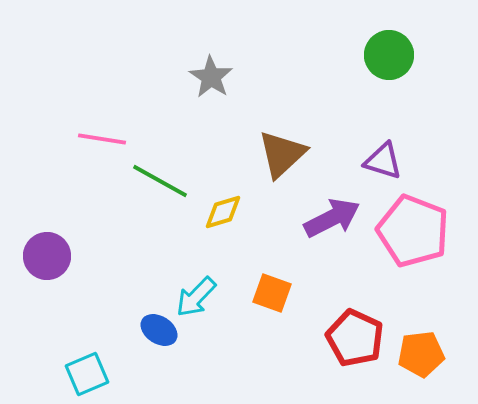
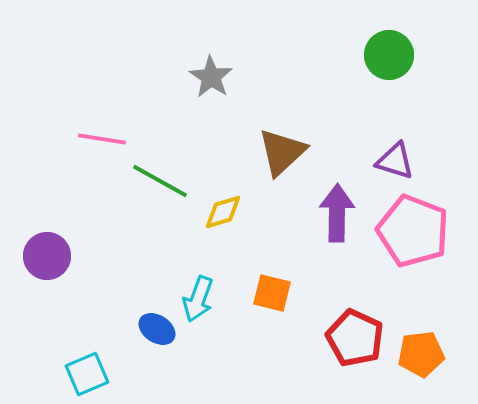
brown triangle: moved 2 px up
purple triangle: moved 12 px right
purple arrow: moved 5 px right, 5 px up; rotated 62 degrees counterclockwise
orange square: rotated 6 degrees counterclockwise
cyan arrow: moved 2 px right, 2 px down; rotated 24 degrees counterclockwise
blue ellipse: moved 2 px left, 1 px up
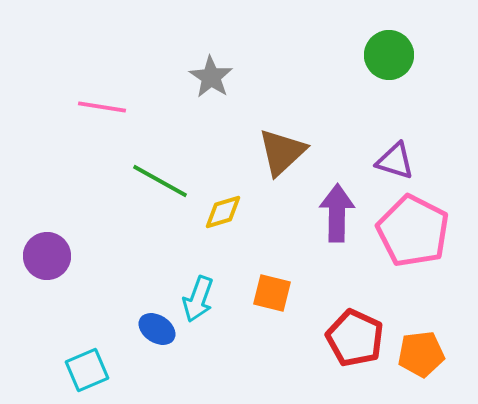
pink line: moved 32 px up
pink pentagon: rotated 6 degrees clockwise
cyan square: moved 4 px up
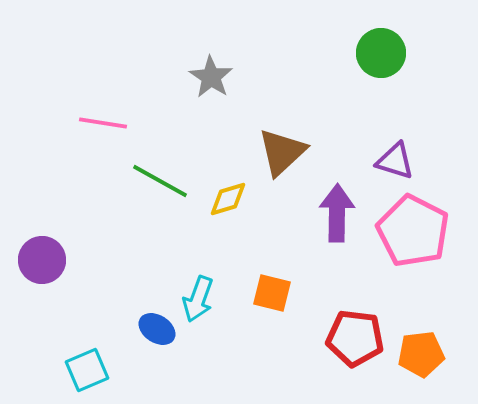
green circle: moved 8 px left, 2 px up
pink line: moved 1 px right, 16 px down
yellow diamond: moved 5 px right, 13 px up
purple circle: moved 5 px left, 4 px down
red pentagon: rotated 18 degrees counterclockwise
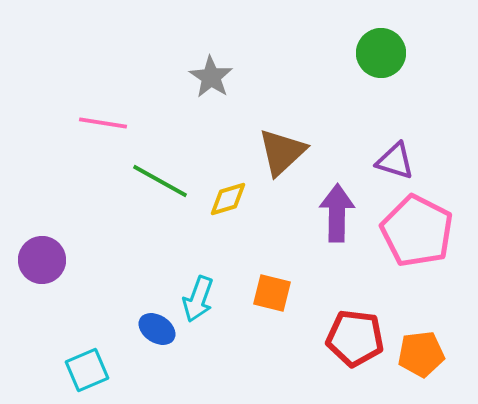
pink pentagon: moved 4 px right
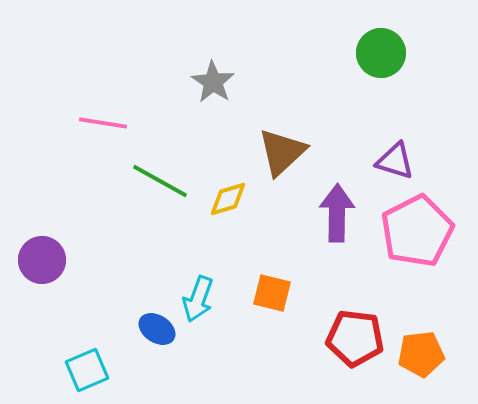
gray star: moved 2 px right, 5 px down
pink pentagon: rotated 18 degrees clockwise
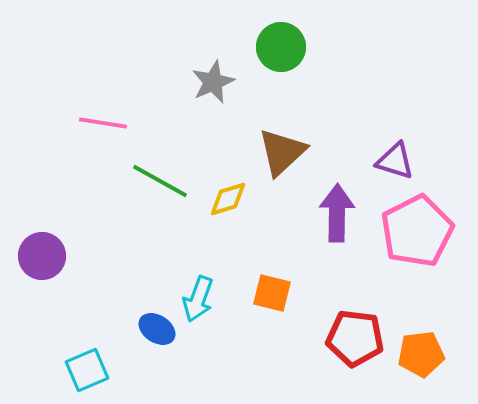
green circle: moved 100 px left, 6 px up
gray star: rotated 15 degrees clockwise
purple circle: moved 4 px up
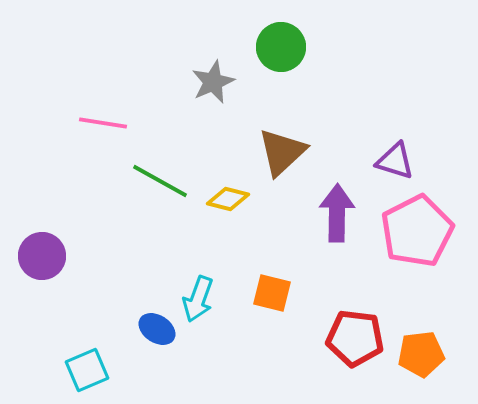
yellow diamond: rotated 30 degrees clockwise
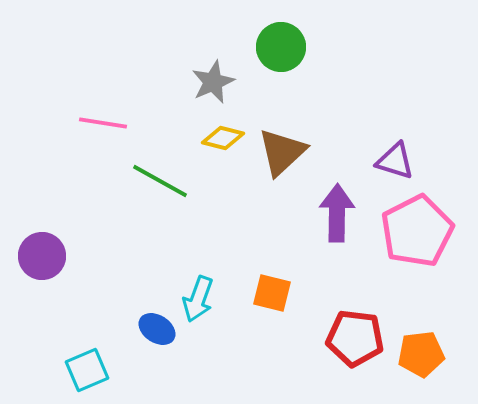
yellow diamond: moved 5 px left, 61 px up
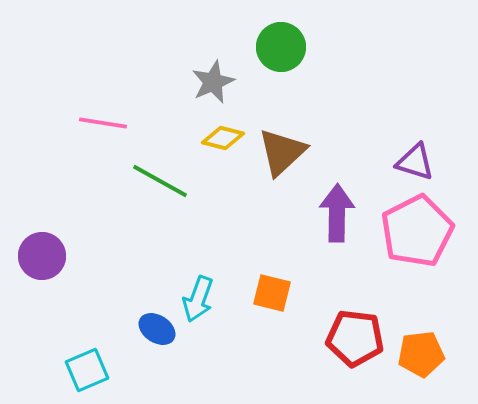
purple triangle: moved 20 px right, 1 px down
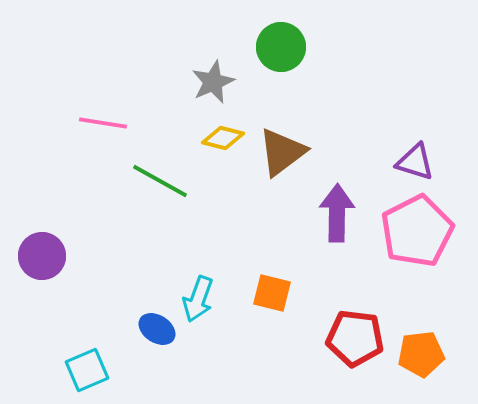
brown triangle: rotated 6 degrees clockwise
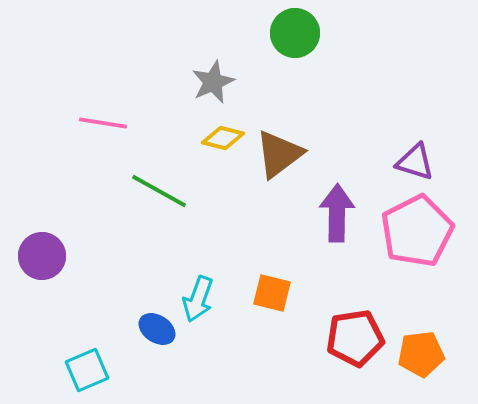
green circle: moved 14 px right, 14 px up
brown triangle: moved 3 px left, 2 px down
green line: moved 1 px left, 10 px down
red pentagon: rotated 16 degrees counterclockwise
